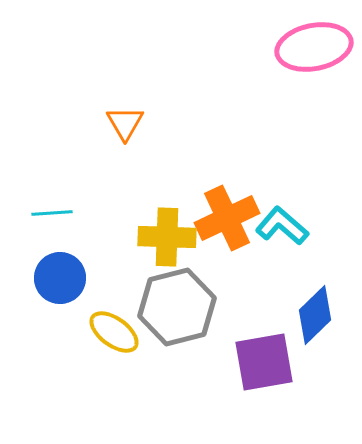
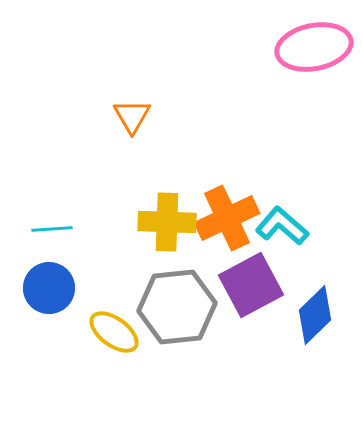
orange triangle: moved 7 px right, 7 px up
cyan line: moved 16 px down
yellow cross: moved 15 px up
blue circle: moved 11 px left, 10 px down
gray hexagon: rotated 8 degrees clockwise
purple square: moved 13 px left, 77 px up; rotated 18 degrees counterclockwise
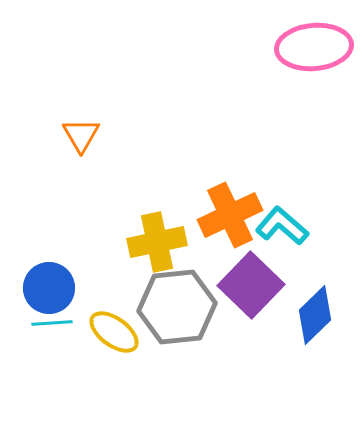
pink ellipse: rotated 6 degrees clockwise
orange triangle: moved 51 px left, 19 px down
orange cross: moved 3 px right, 3 px up
yellow cross: moved 10 px left, 20 px down; rotated 14 degrees counterclockwise
cyan line: moved 94 px down
purple square: rotated 18 degrees counterclockwise
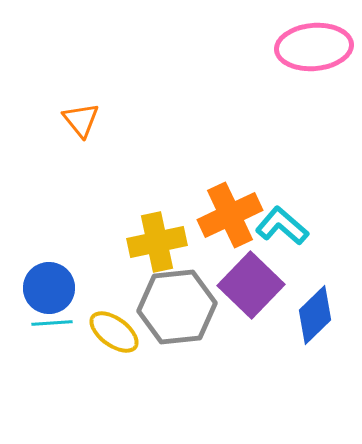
orange triangle: moved 15 px up; rotated 9 degrees counterclockwise
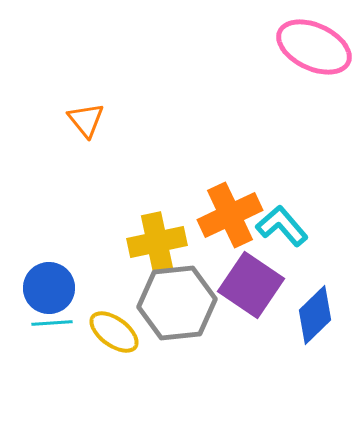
pink ellipse: rotated 30 degrees clockwise
orange triangle: moved 5 px right
cyan L-shape: rotated 8 degrees clockwise
purple square: rotated 10 degrees counterclockwise
gray hexagon: moved 4 px up
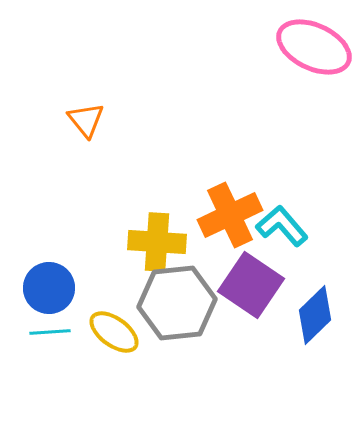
yellow cross: rotated 16 degrees clockwise
cyan line: moved 2 px left, 9 px down
